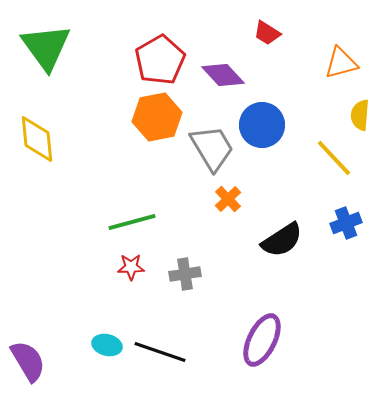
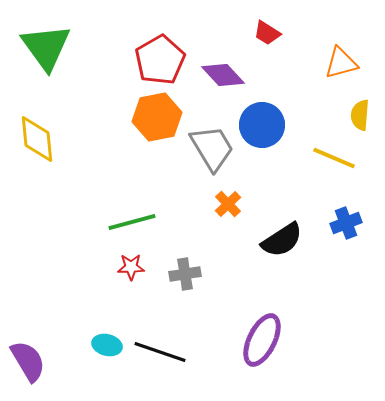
yellow line: rotated 24 degrees counterclockwise
orange cross: moved 5 px down
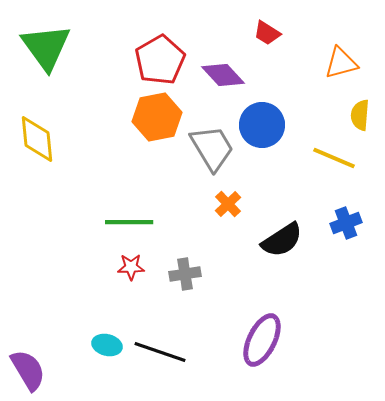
green line: moved 3 px left; rotated 15 degrees clockwise
purple semicircle: moved 9 px down
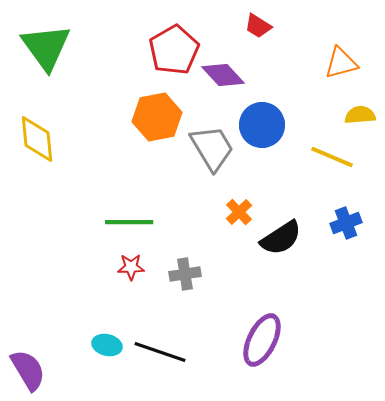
red trapezoid: moved 9 px left, 7 px up
red pentagon: moved 14 px right, 10 px up
yellow semicircle: rotated 80 degrees clockwise
yellow line: moved 2 px left, 1 px up
orange cross: moved 11 px right, 8 px down
black semicircle: moved 1 px left, 2 px up
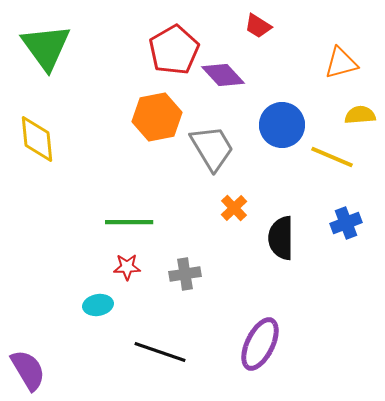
blue circle: moved 20 px right
orange cross: moved 5 px left, 4 px up
black semicircle: rotated 123 degrees clockwise
red star: moved 4 px left
purple ellipse: moved 2 px left, 4 px down
cyan ellipse: moved 9 px left, 40 px up; rotated 24 degrees counterclockwise
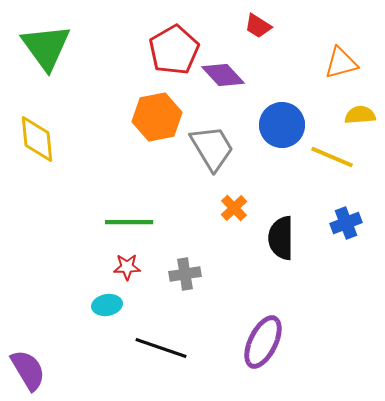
cyan ellipse: moved 9 px right
purple ellipse: moved 3 px right, 2 px up
black line: moved 1 px right, 4 px up
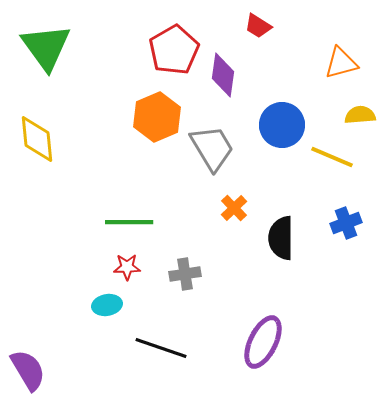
purple diamond: rotated 51 degrees clockwise
orange hexagon: rotated 12 degrees counterclockwise
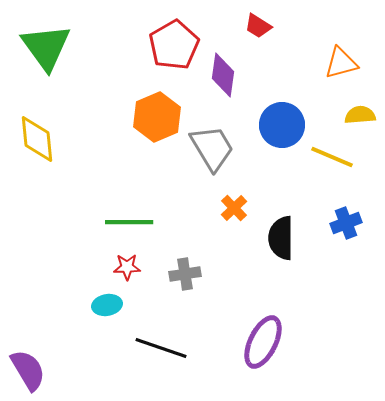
red pentagon: moved 5 px up
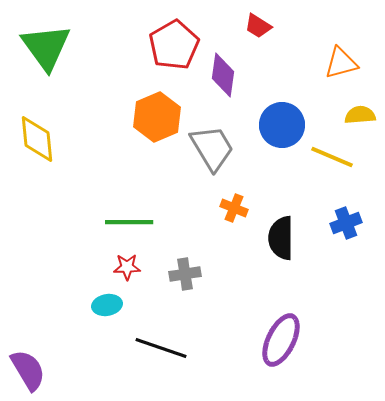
orange cross: rotated 24 degrees counterclockwise
purple ellipse: moved 18 px right, 2 px up
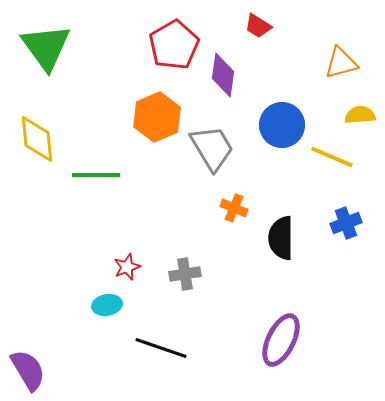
green line: moved 33 px left, 47 px up
red star: rotated 20 degrees counterclockwise
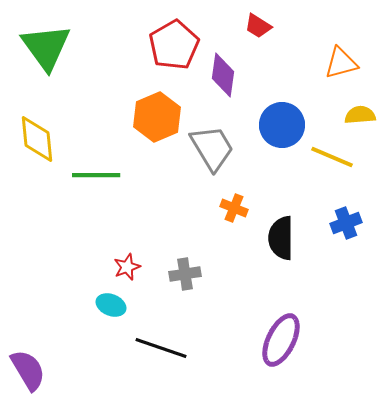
cyan ellipse: moved 4 px right; rotated 32 degrees clockwise
